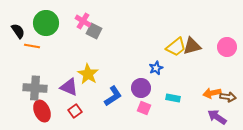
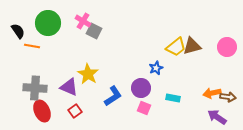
green circle: moved 2 px right
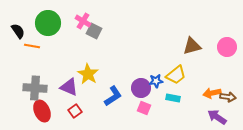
yellow trapezoid: moved 28 px down
blue star: moved 13 px down; rotated 16 degrees clockwise
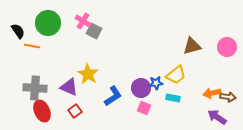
blue star: moved 2 px down
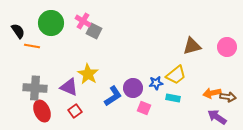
green circle: moved 3 px right
purple circle: moved 8 px left
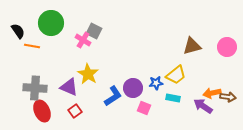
pink cross: moved 19 px down
purple arrow: moved 14 px left, 11 px up
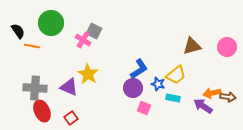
blue star: moved 2 px right, 1 px down; rotated 24 degrees clockwise
blue L-shape: moved 26 px right, 27 px up
red square: moved 4 px left, 7 px down
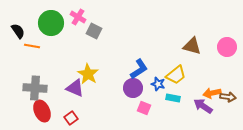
pink cross: moved 5 px left, 23 px up
brown triangle: rotated 30 degrees clockwise
purple triangle: moved 6 px right, 1 px down
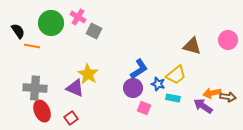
pink circle: moved 1 px right, 7 px up
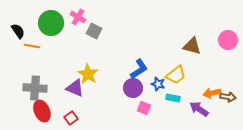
purple arrow: moved 4 px left, 3 px down
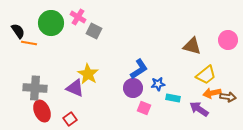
orange line: moved 3 px left, 3 px up
yellow trapezoid: moved 30 px right
blue star: rotated 24 degrees counterclockwise
red square: moved 1 px left, 1 px down
